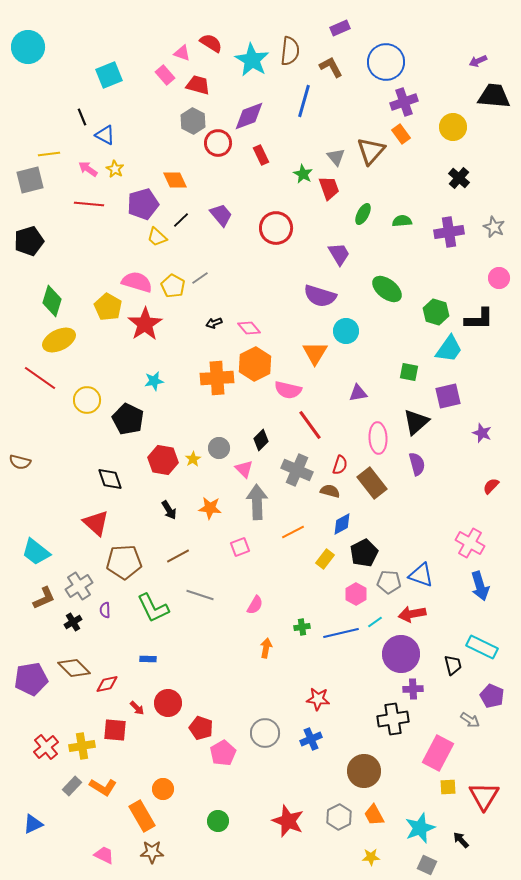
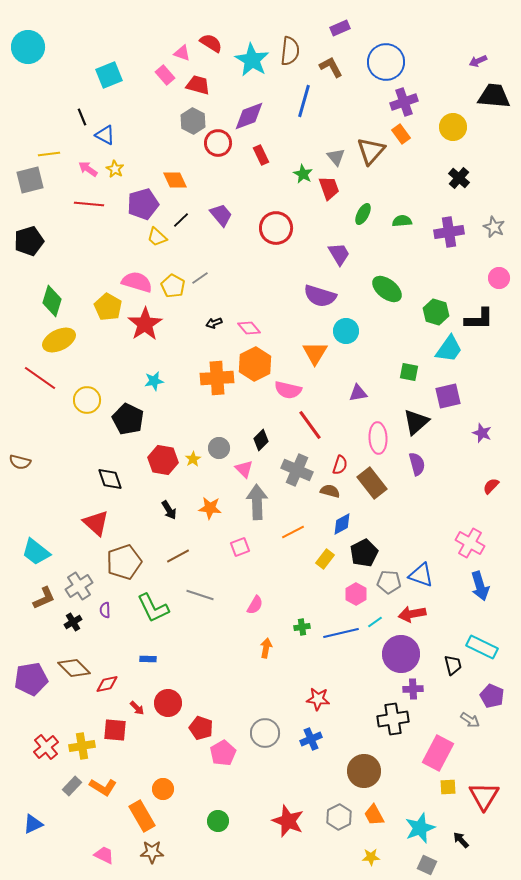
brown pentagon at (124, 562): rotated 16 degrees counterclockwise
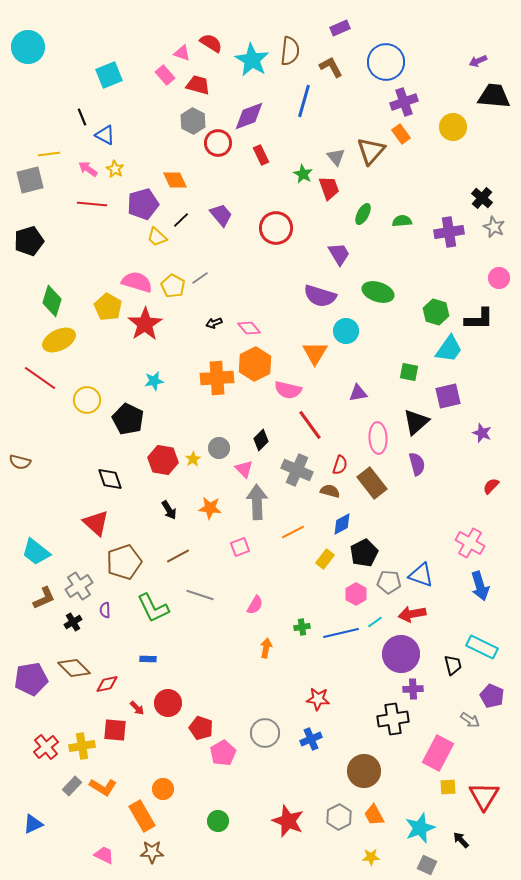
black cross at (459, 178): moved 23 px right, 20 px down
red line at (89, 204): moved 3 px right
green ellipse at (387, 289): moved 9 px left, 3 px down; rotated 20 degrees counterclockwise
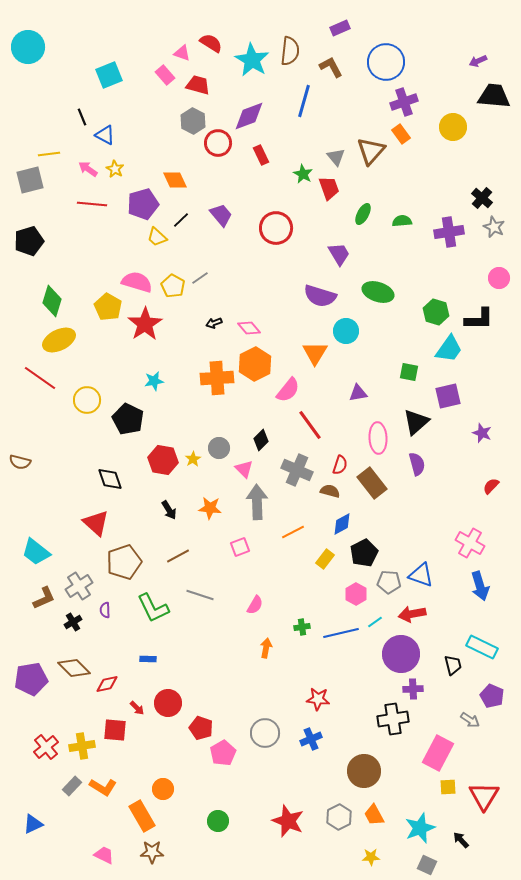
pink semicircle at (288, 390): rotated 64 degrees counterclockwise
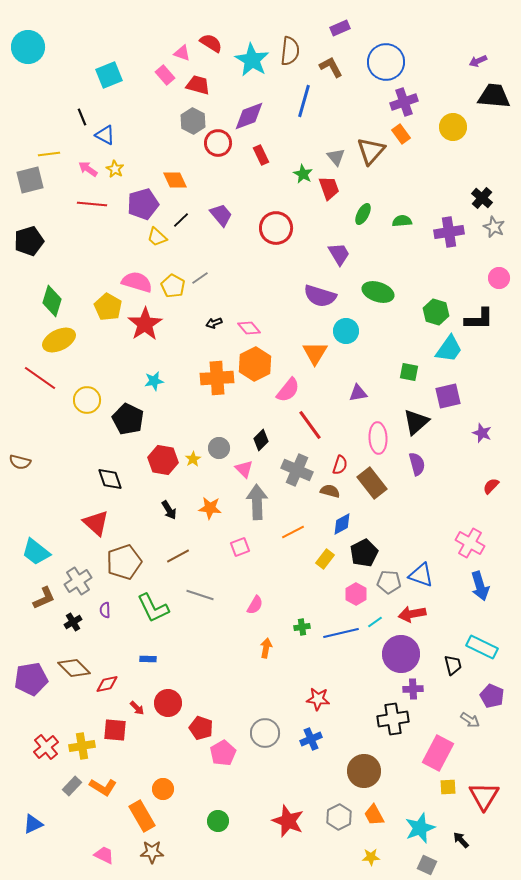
gray cross at (79, 586): moved 1 px left, 5 px up
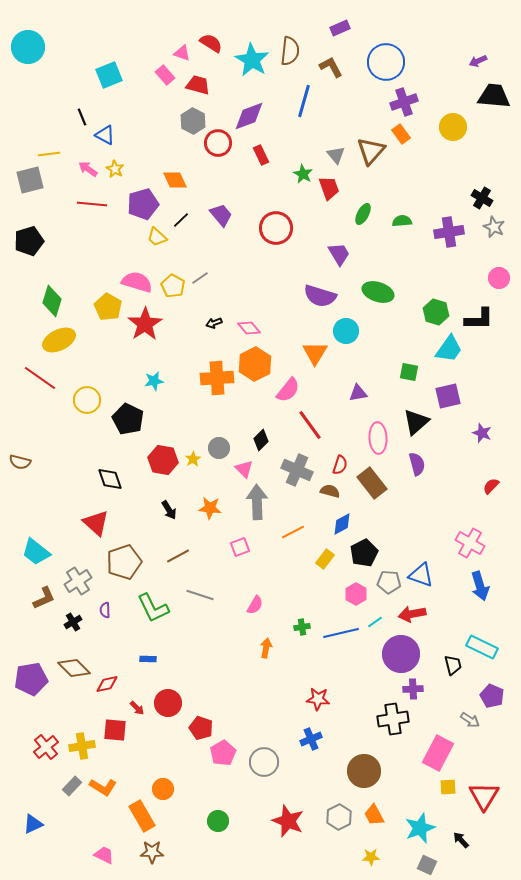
gray triangle at (336, 157): moved 2 px up
black cross at (482, 198): rotated 10 degrees counterclockwise
gray circle at (265, 733): moved 1 px left, 29 px down
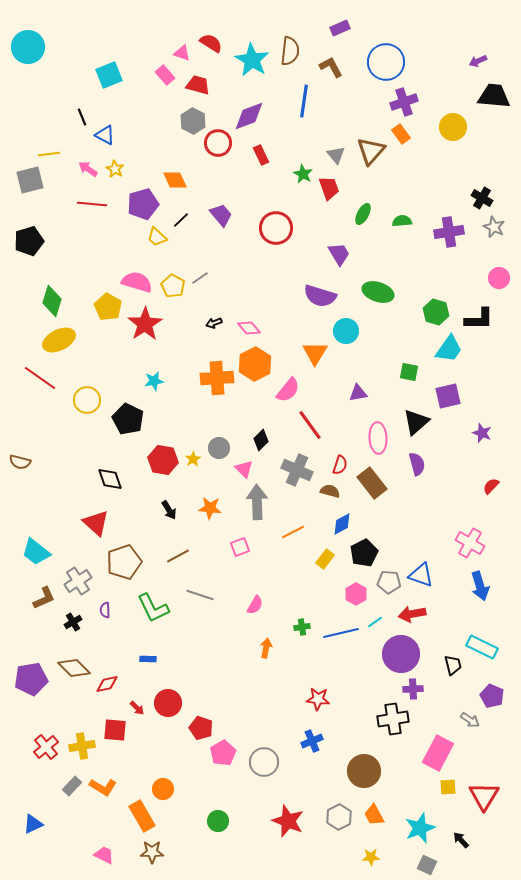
blue line at (304, 101): rotated 8 degrees counterclockwise
blue cross at (311, 739): moved 1 px right, 2 px down
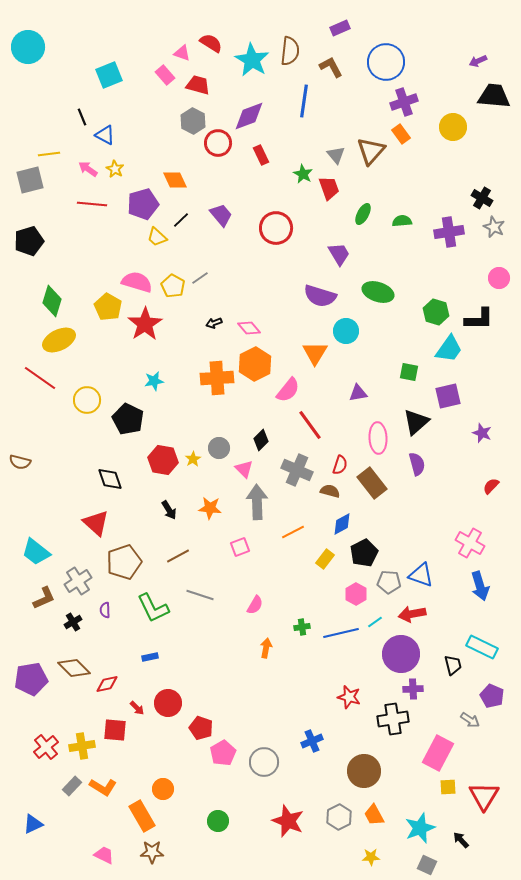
blue rectangle at (148, 659): moved 2 px right, 2 px up; rotated 14 degrees counterclockwise
red star at (318, 699): moved 31 px right, 2 px up; rotated 10 degrees clockwise
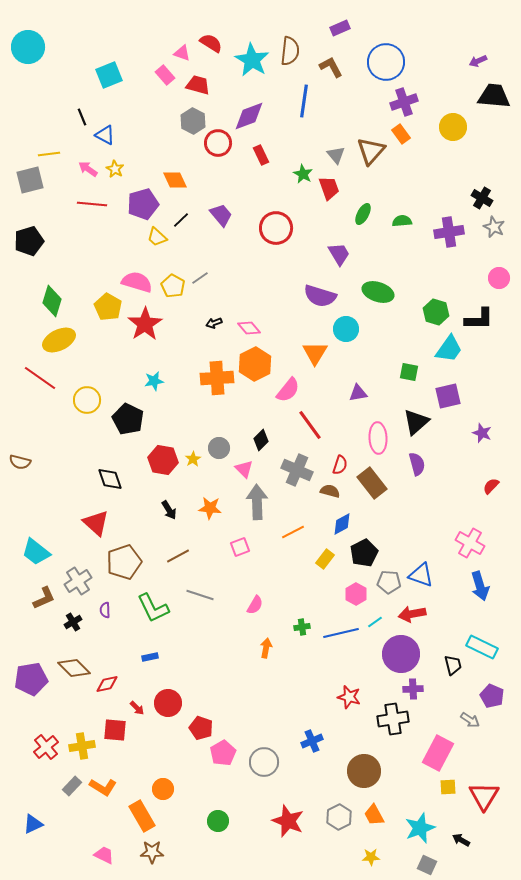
cyan circle at (346, 331): moved 2 px up
black arrow at (461, 840): rotated 18 degrees counterclockwise
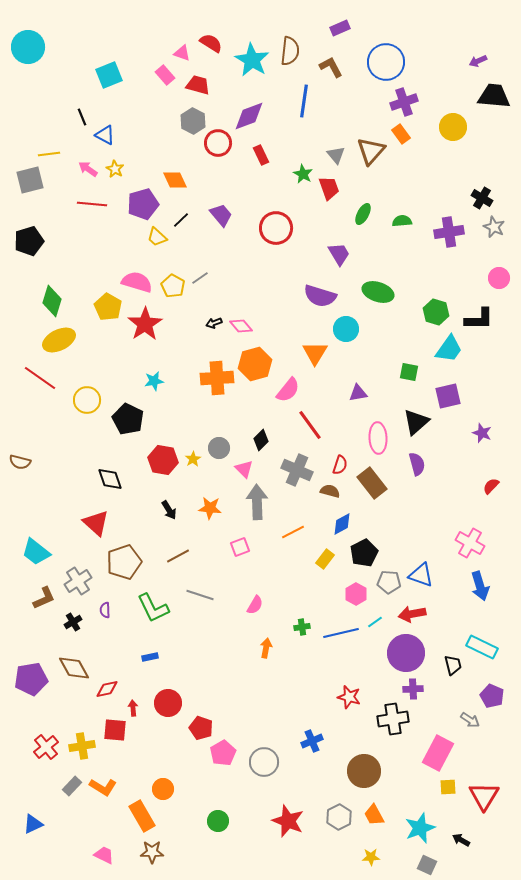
pink diamond at (249, 328): moved 8 px left, 2 px up
orange hexagon at (255, 364): rotated 12 degrees clockwise
purple circle at (401, 654): moved 5 px right, 1 px up
brown diamond at (74, 668): rotated 16 degrees clockwise
red diamond at (107, 684): moved 5 px down
red arrow at (137, 708): moved 4 px left; rotated 140 degrees counterclockwise
